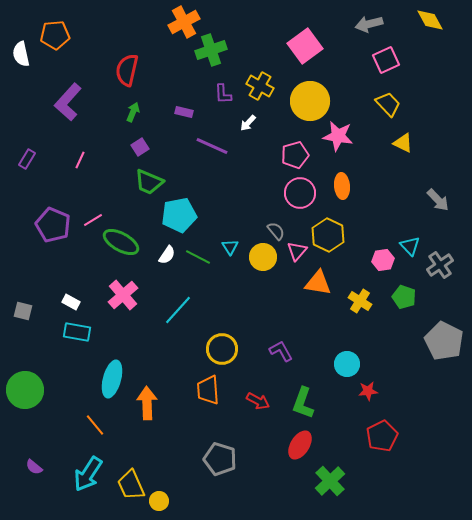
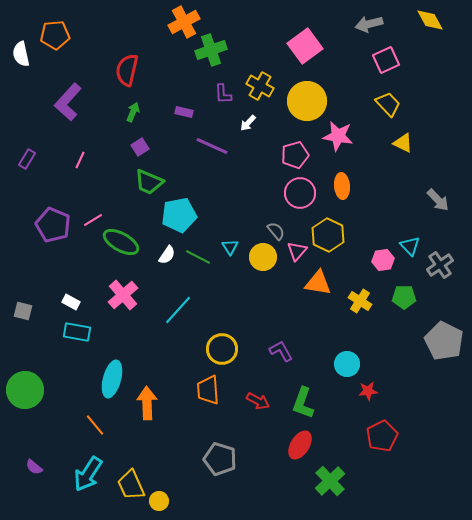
yellow circle at (310, 101): moved 3 px left
green pentagon at (404, 297): rotated 20 degrees counterclockwise
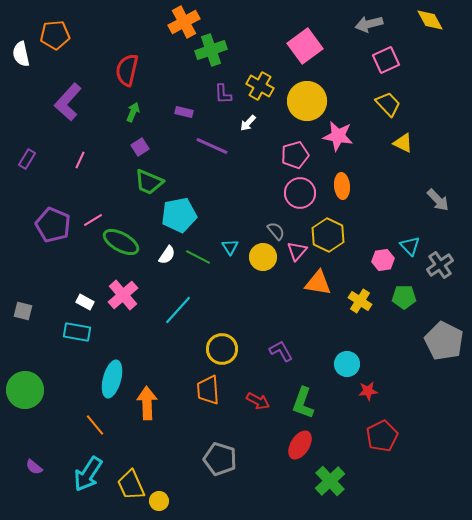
white rectangle at (71, 302): moved 14 px right
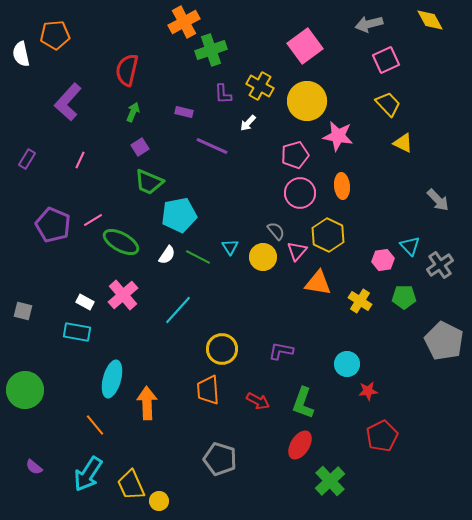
purple L-shape at (281, 351): rotated 50 degrees counterclockwise
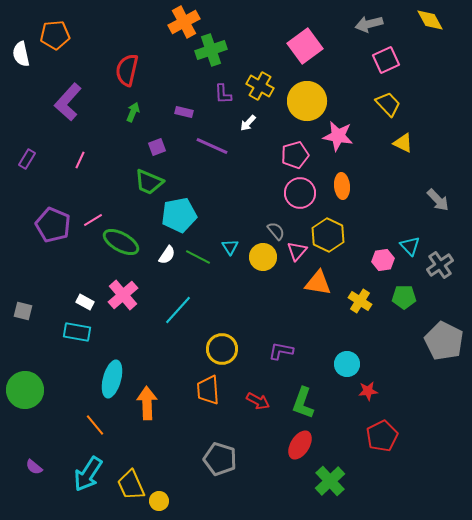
purple square at (140, 147): moved 17 px right; rotated 12 degrees clockwise
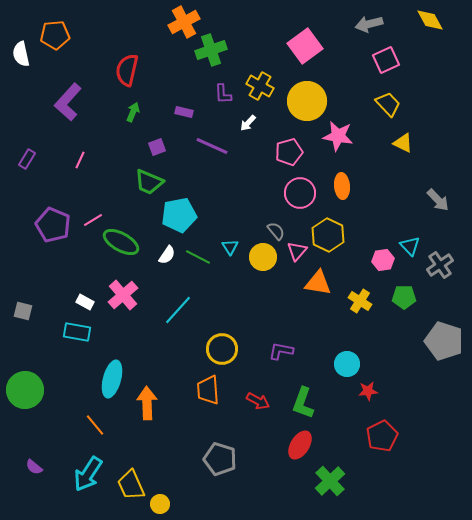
pink pentagon at (295, 155): moved 6 px left, 3 px up
gray pentagon at (444, 341): rotated 9 degrees counterclockwise
yellow circle at (159, 501): moved 1 px right, 3 px down
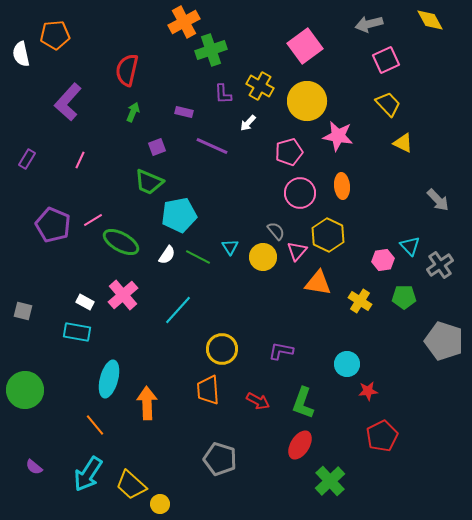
cyan ellipse at (112, 379): moved 3 px left
yellow trapezoid at (131, 485): rotated 24 degrees counterclockwise
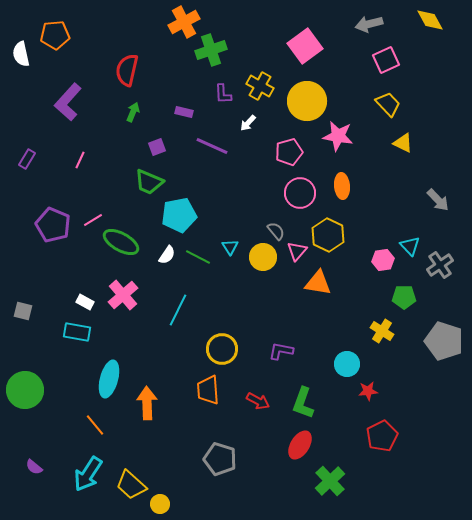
yellow cross at (360, 301): moved 22 px right, 30 px down
cyan line at (178, 310): rotated 16 degrees counterclockwise
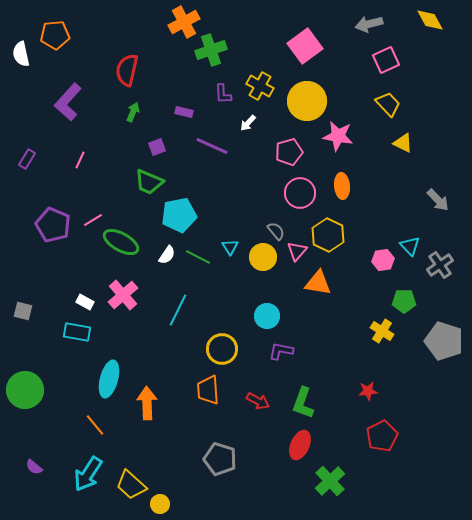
green pentagon at (404, 297): moved 4 px down
cyan circle at (347, 364): moved 80 px left, 48 px up
red ellipse at (300, 445): rotated 8 degrees counterclockwise
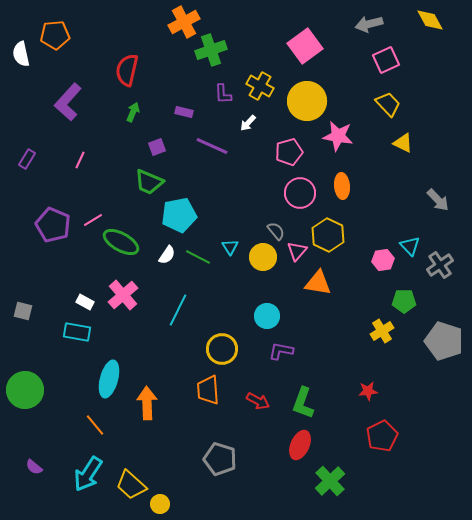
yellow cross at (382, 331): rotated 25 degrees clockwise
